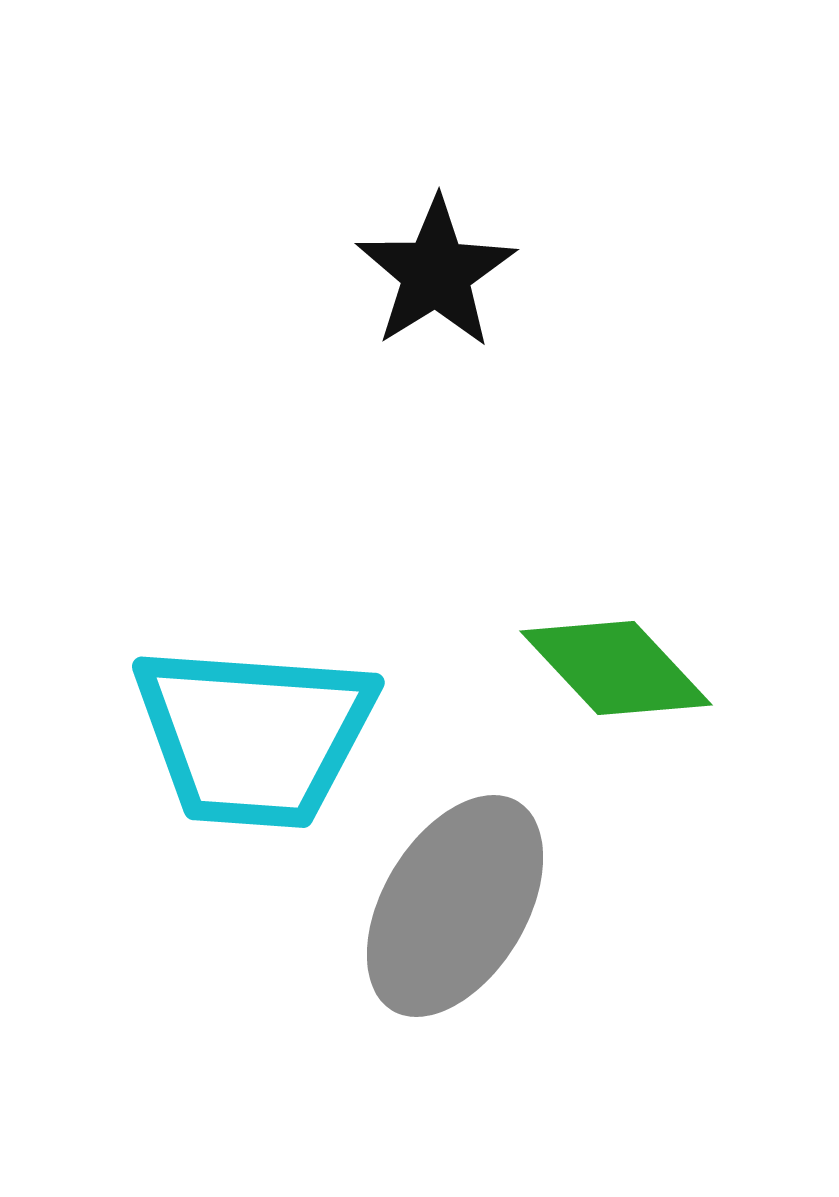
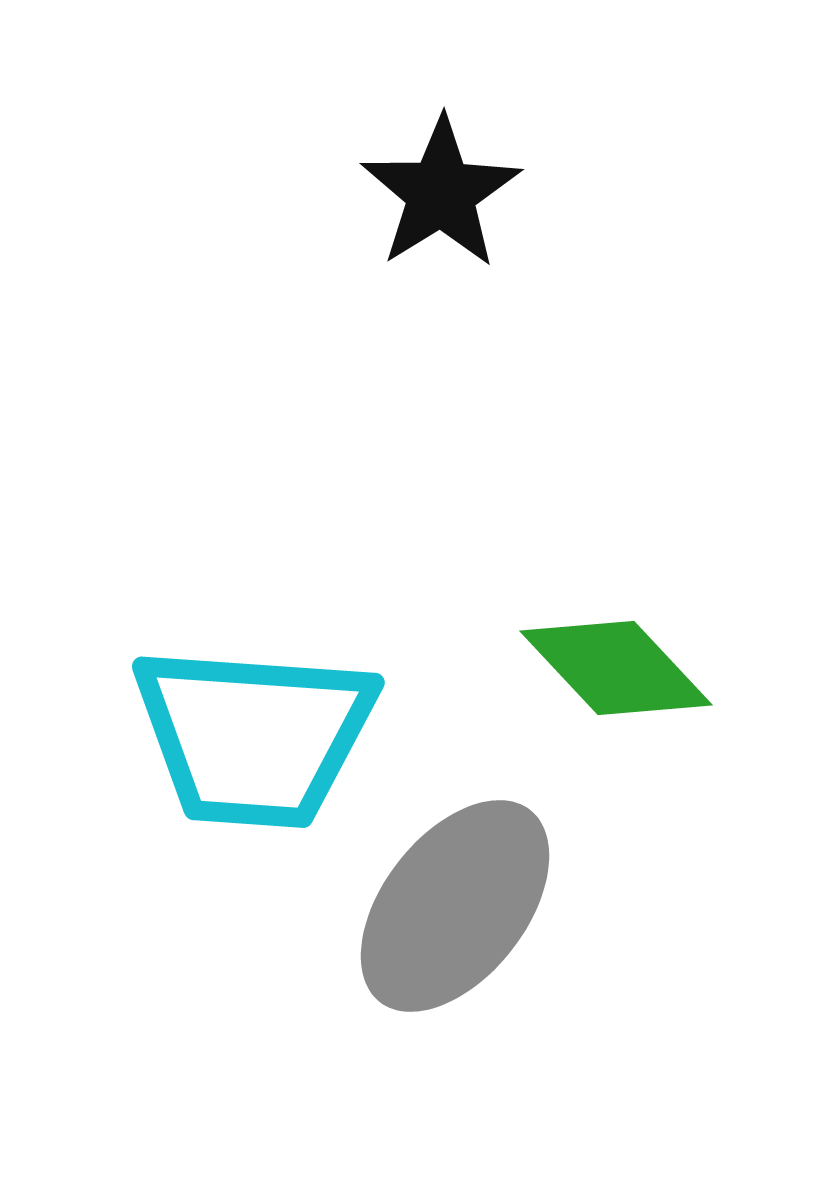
black star: moved 5 px right, 80 px up
gray ellipse: rotated 7 degrees clockwise
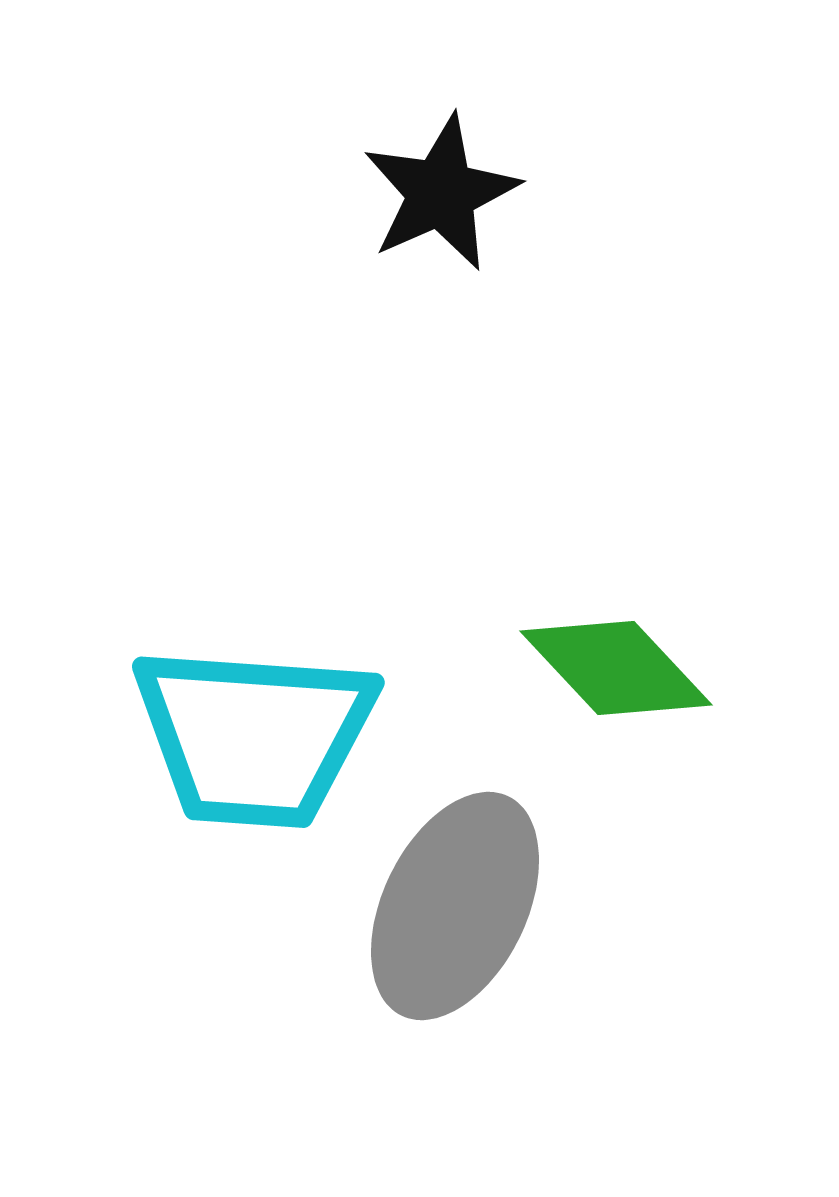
black star: rotated 8 degrees clockwise
gray ellipse: rotated 12 degrees counterclockwise
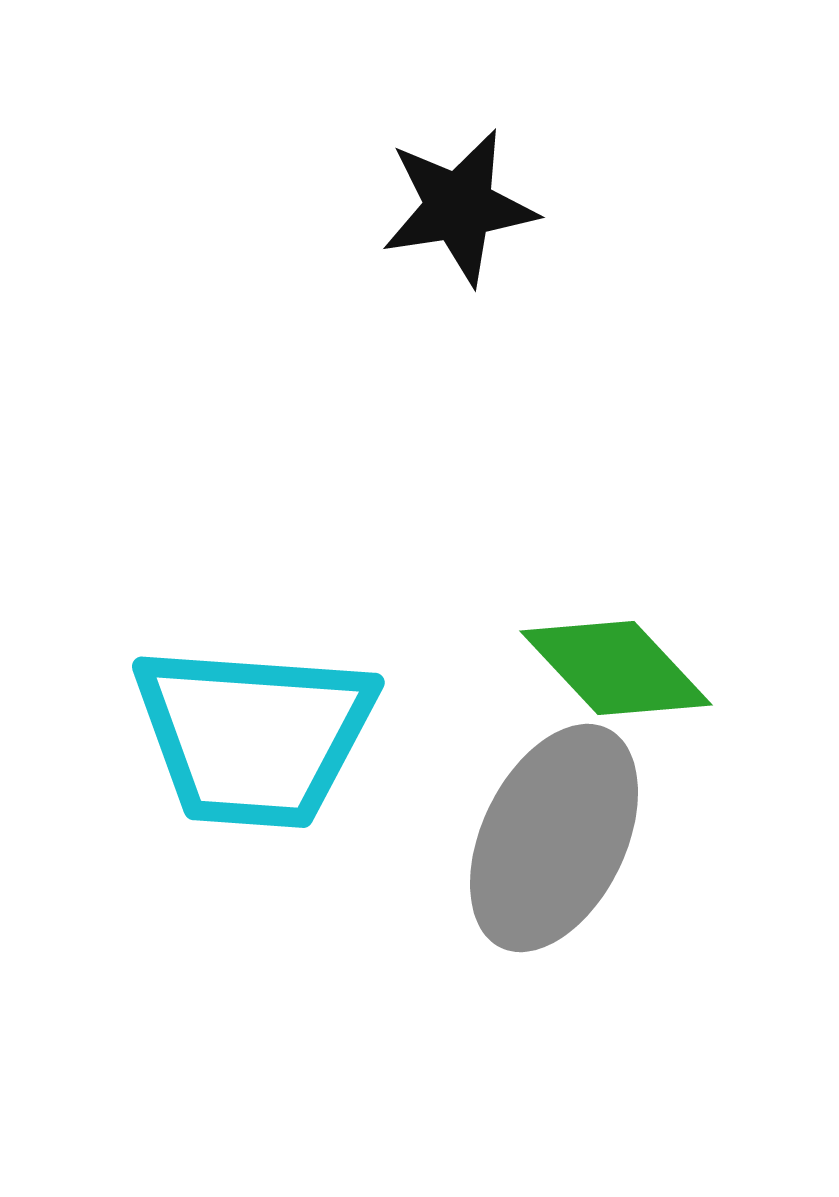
black star: moved 18 px right, 14 px down; rotated 15 degrees clockwise
gray ellipse: moved 99 px right, 68 px up
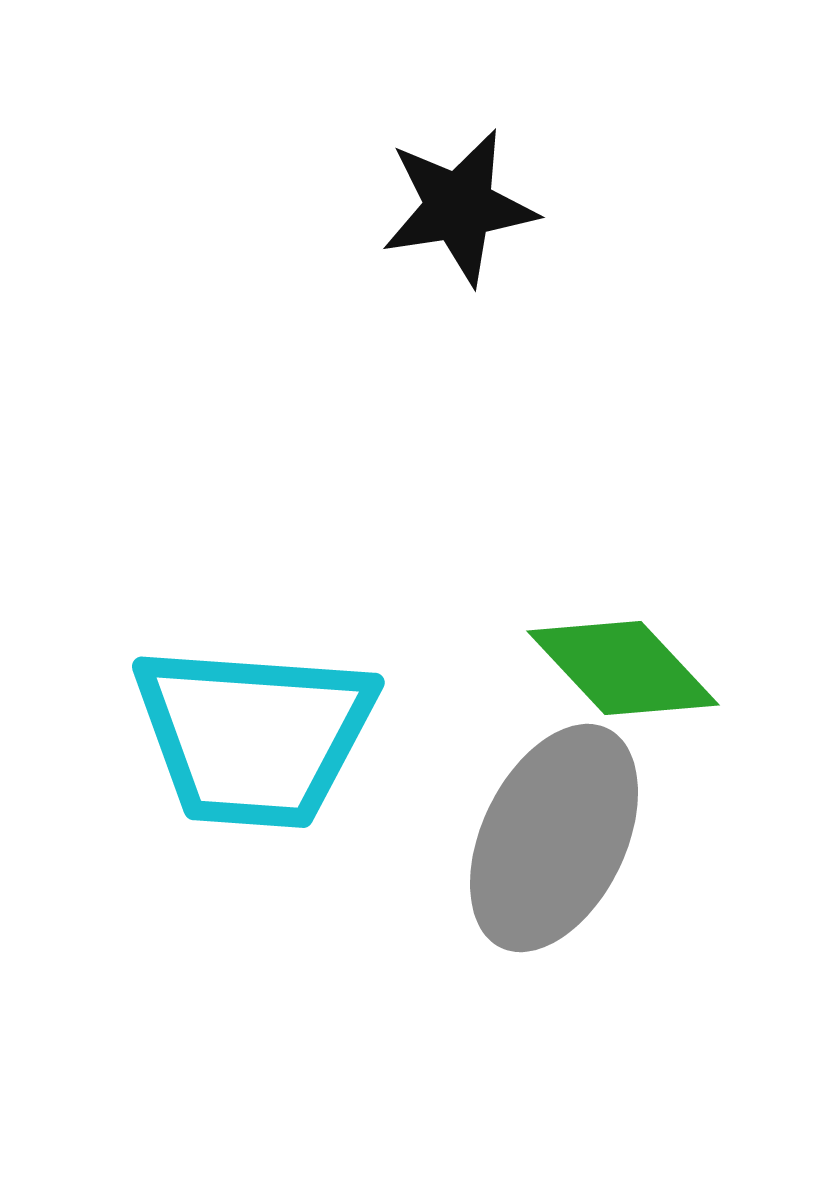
green diamond: moved 7 px right
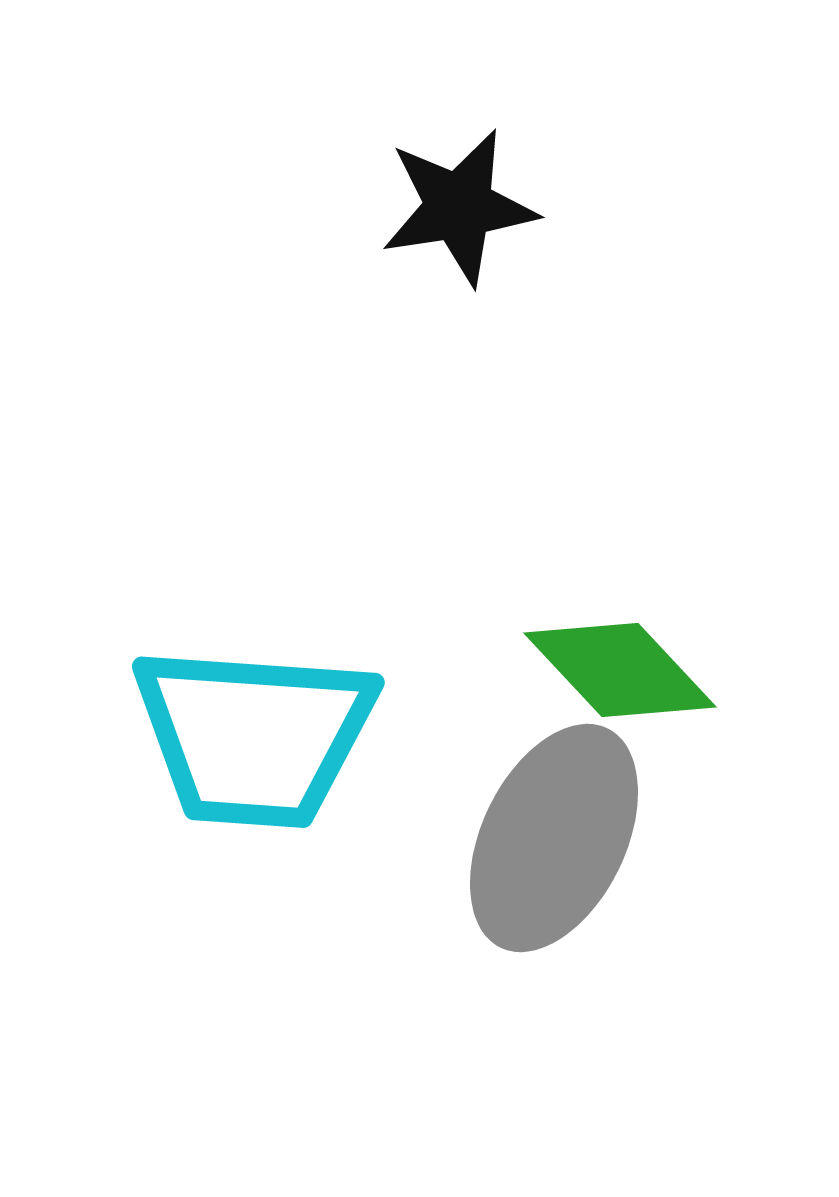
green diamond: moved 3 px left, 2 px down
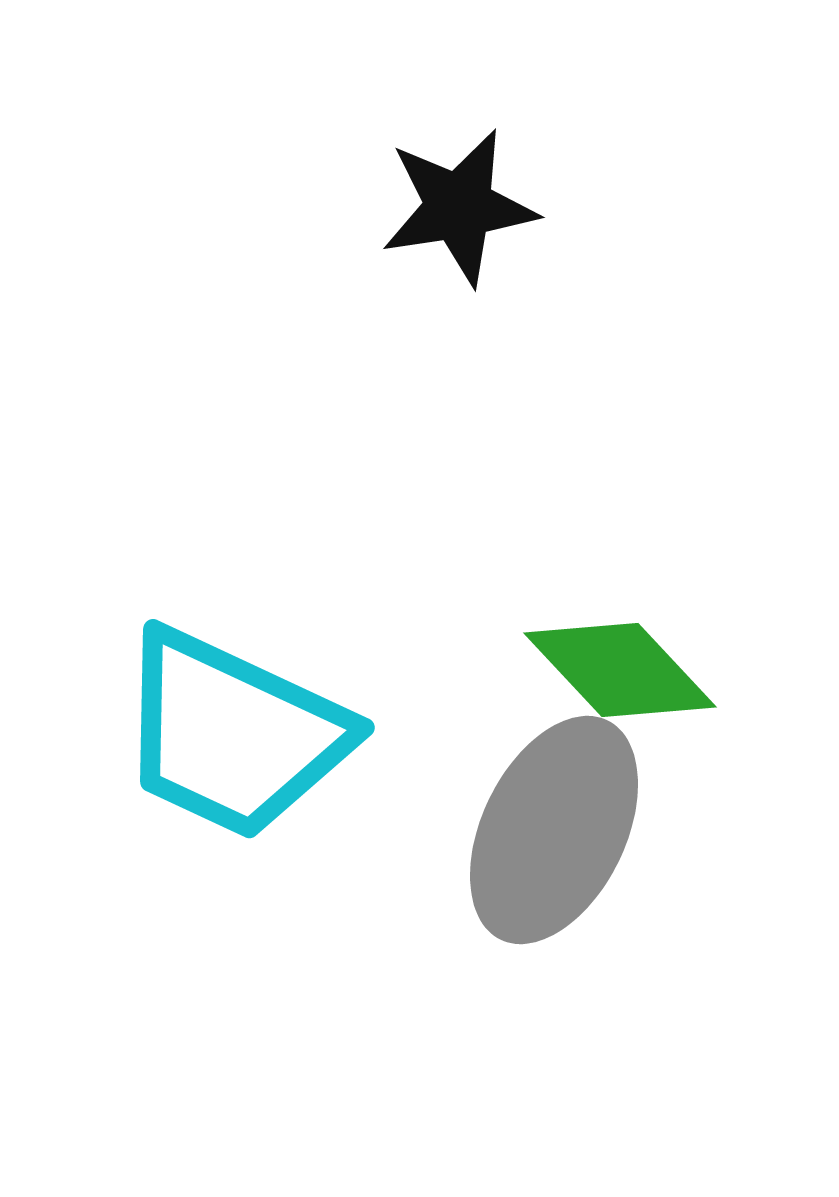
cyan trapezoid: moved 21 px left, 2 px up; rotated 21 degrees clockwise
gray ellipse: moved 8 px up
